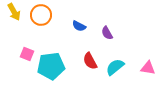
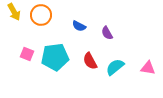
cyan pentagon: moved 4 px right, 9 px up
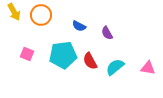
cyan pentagon: moved 8 px right, 2 px up
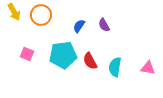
blue semicircle: rotated 96 degrees clockwise
purple semicircle: moved 3 px left, 8 px up
cyan semicircle: rotated 42 degrees counterclockwise
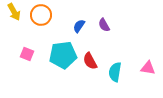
cyan semicircle: moved 5 px down
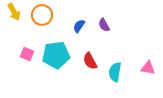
orange circle: moved 1 px right
cyan pentagon: moved 7 px left
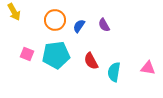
orange circle: moved 13 px right, 5 px down
red semicircle: moved 1 px right
cyan semicircle: moved 1 px left
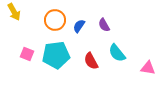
cyan semicircle: moved 3 px right, 19 px up; rotated 48 degrees counterclockwise
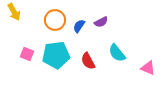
purple semicircle: moved 3 px left, 3 px up; rotated 88 degrees counterclockwise
red semicircle: moved 3 px left
pink triangle: rotated 14 degrees clockwise
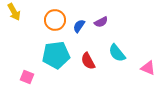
pink square: moved 23 px down
